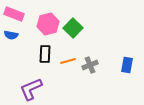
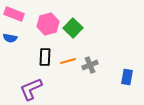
blue semicircle: moved 1 px left, 3 px down
black rectangle: moved 3 px down
blue rectangle: moved 12 px down
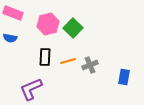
pink rectangle: moved 1 px left, 1 px up
blue rectangle: moved 3 px left
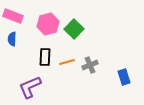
pink rectangle: moved 3 px down
green square: moved 1 px right, 1 px down
blue semicircle: moved 2 px right, 1 px down; rotated 80 degrees clockwise
orange line: moved 1 px left, 1 px down
blue rectangle: rotated 28 degrees counterclockwise
purple L-shape: moved 1 px left, 2 px up
